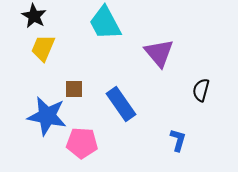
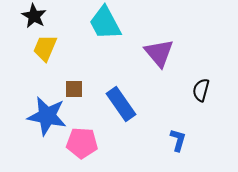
yellow trapezoid: moved 2 px right
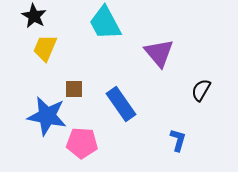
black semicircle: rotated 15 degrees clockwise
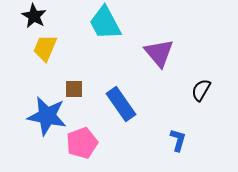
pink pentagon: rotated 24 degrees counterclockwise
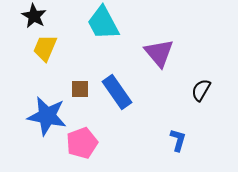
cyan trapezoid: moved 2 px left
brown square: moved 6 px right
blue rectangle: moved 4 px left, 12 px up
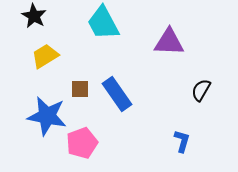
yellow trapezoid: moved 8 px down; rotated 36 degrees clockwise
purple triangle: moved 10 px right, 11 px up; rotated 48 degrees counterclockwise
blue rectangle: moved 2 px down
blue L-shape: moved 4 px right, 1 px down
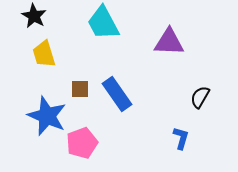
yellow trapezoid: moved 1 px left, 2 px up; rotated 76 degrees counterclockwise
black semicircle: moved 1 px left, 7 px down
blue star: rotated 12 degrees clockwise
blue L-shape: moved 1 px left, 3 px up
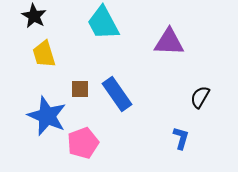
pink pentagon: moved 1 px right
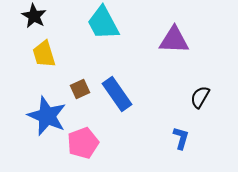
purple triangle: moved 5 px right, 2 px up
brown square: rotated 24 degrees counterclockwise
